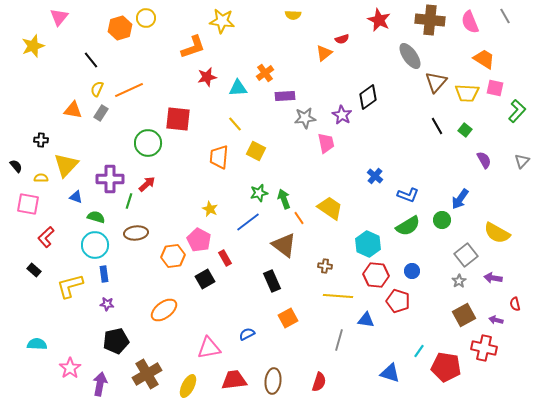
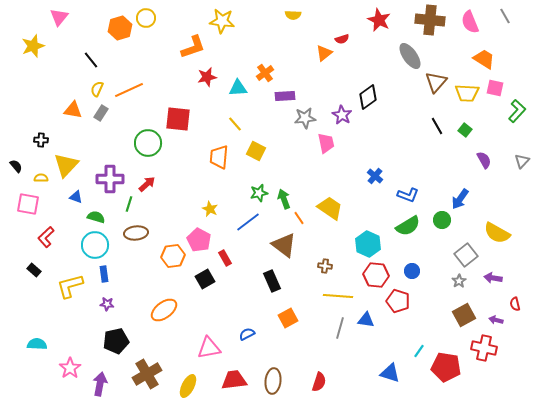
green line at (129, 201): moved 3 px down
gray line at (339, 340): moved 1 px right, 12 px up
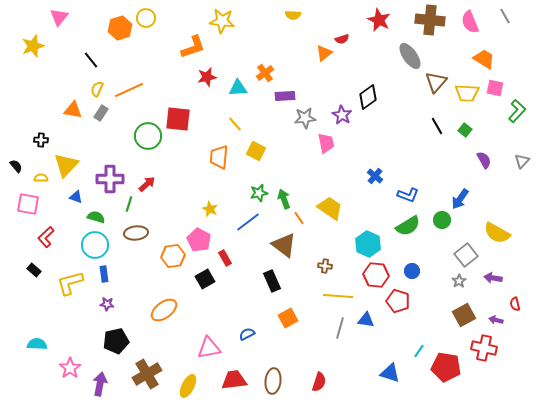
green circle at (148, 143): moved 7 px up
yellow L-shape at (70, 286): moved 3 px up
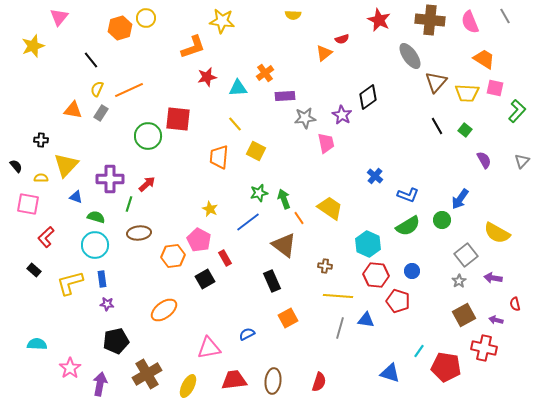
brown ellipse at (136, 233): moved 3 px right
blue rectangle at (104, 274): moved 2 px left, 5 px down
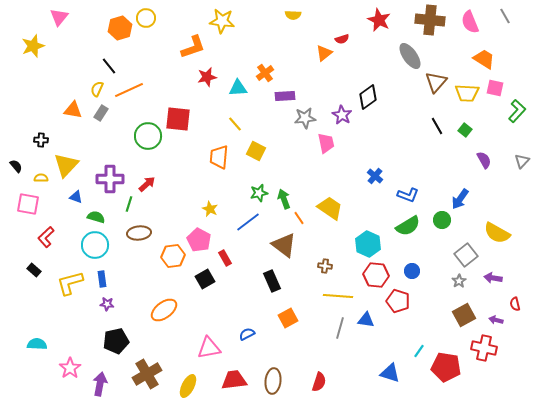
black line at (91, 60): moved 18 px right, 6 px down
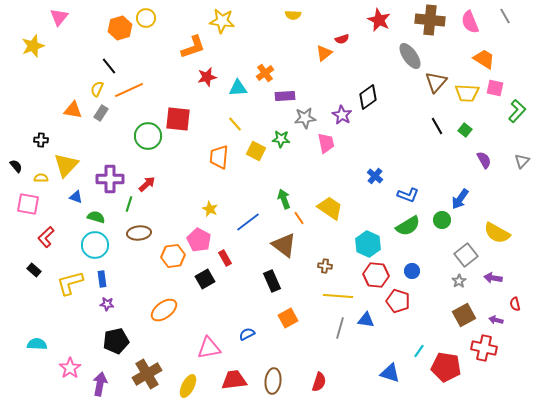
green star at (259, 193): moved 22 px right, 54 px up; rotated 18 degrees clockwise
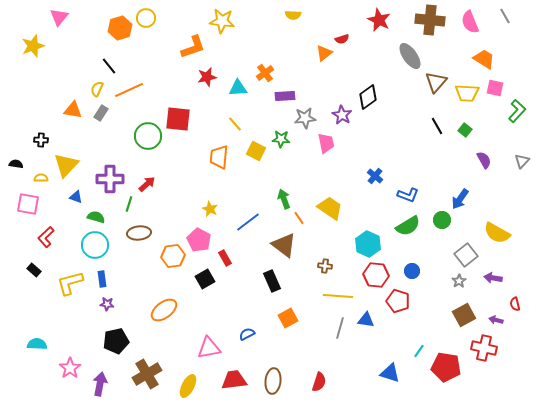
black semicircle at (16, 166): moved 2 px up; rotated 40 degrees counterclockwise
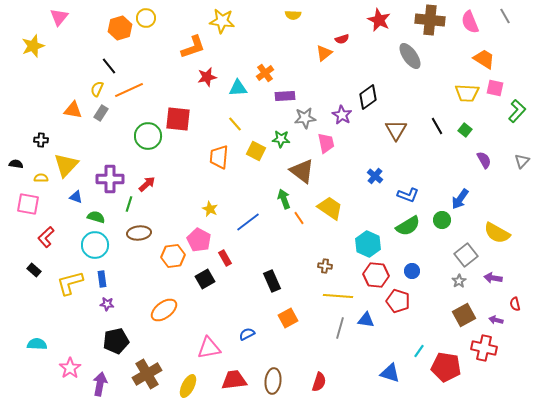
brown triangle at (436, 82): moved 40 px left, 48 px down; rotated 10 degrees counterclockwise
brown triangle at (284, 245): moved 18 px right, 74 px up
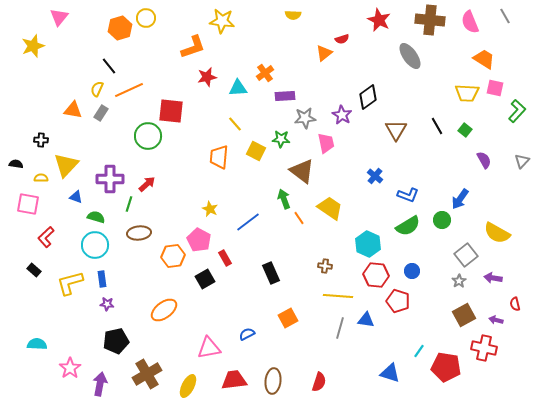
red square at (178, 119): moved 7 px left, 8 px up
black rectangle at (272, 281): moved 1 px left, 8 px up
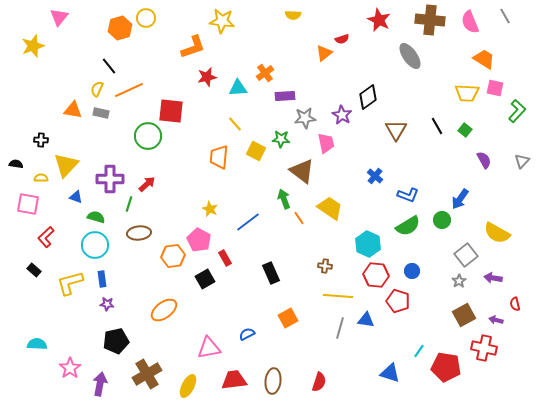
gray rectangle at (101, 113): rotated 70 degrees clockwise
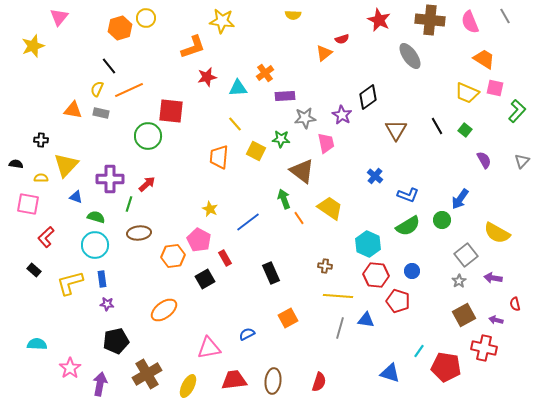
yellow trapezoid at (467, 93): rotated 20 degrees clockwise
